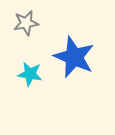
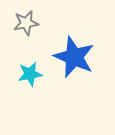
cyan star: rotated 20 degrees counterclockwise
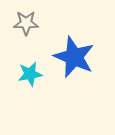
gray star: rotated 10 degrees clockwise
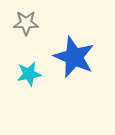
cyan star: moved 1 px left
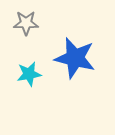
blue star: moved 1 px right, 1 px down; rotated 9 degrees counterclockwise
